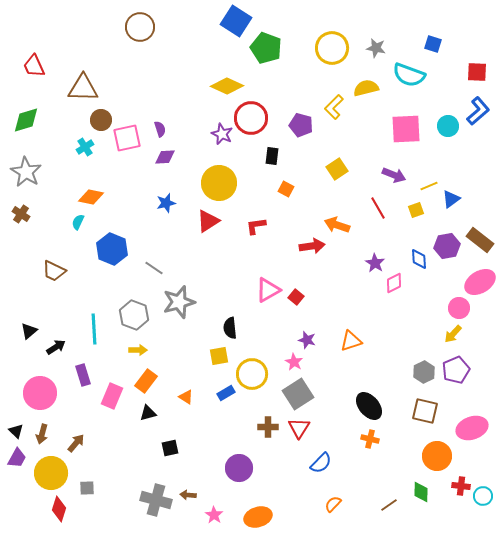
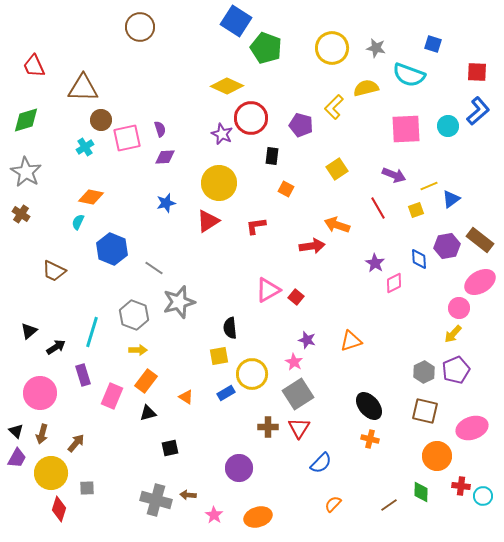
cyan line at (94, 329): moved 2 px left, 3 px down; rotated 20 degrees clockwise
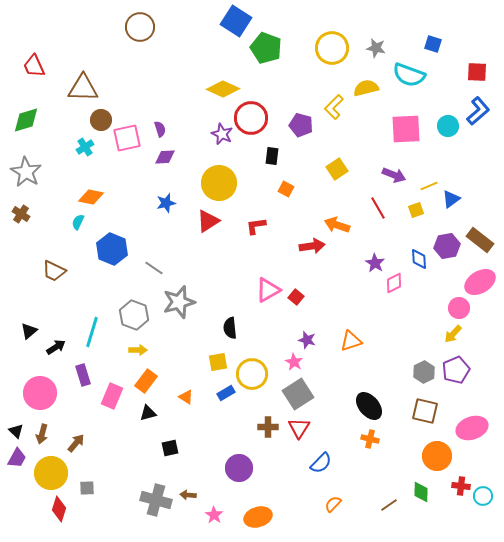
yellow diamond at (227, 86): moved 4 px left, 3 px down
yellow square at (219, 356): moved 1 px left, 6 px down
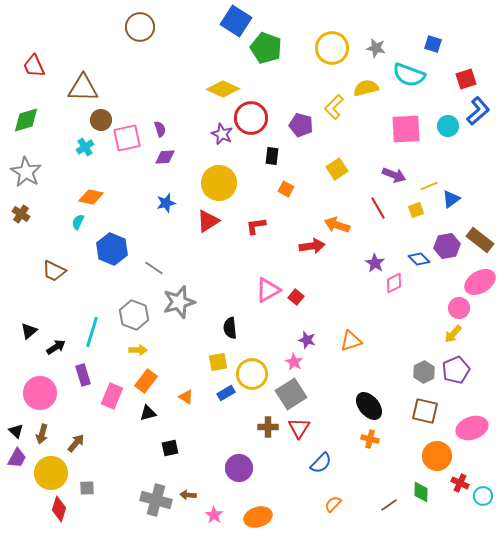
red square at (477, 72): moved 11 px left, 7 px down; rotated 20 degrees counterclockwise
blue diamond at (419, 259): rotated 40 degrees counterclockwise
gray square at (298, 394): moved 7 px left
red cross at (461, 486): moved 1 px left, 3 px up; rotated 18 degrees clockwise
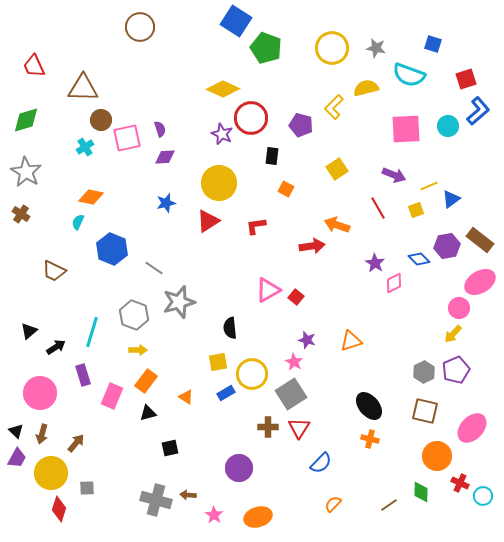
pink ellipse at (472, 428): rotated 28 degrees counterclockwise
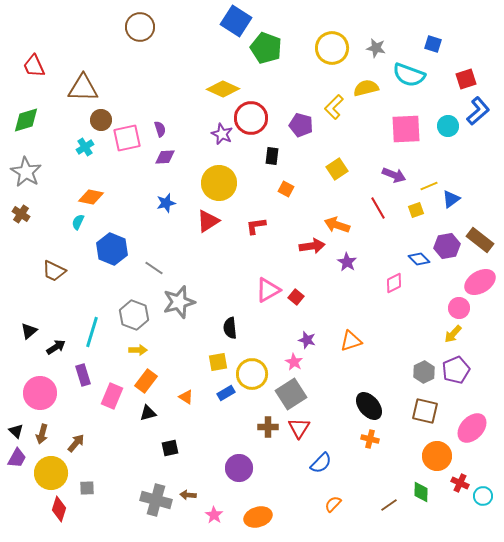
purple star at (375, 263): moved 28 px left, 1 px up
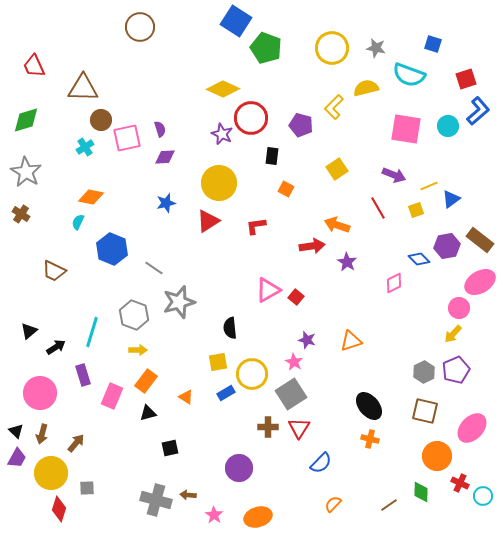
pink square at (406, 129): rotated 12 degrees clockwise
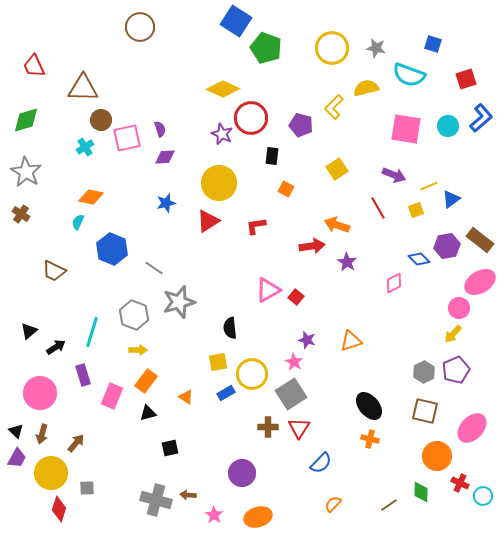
blue L-shape at (478, 111): moved 3 px right, 7 px down
purple circle at (239, 468): moved 3 px right, 5 px down
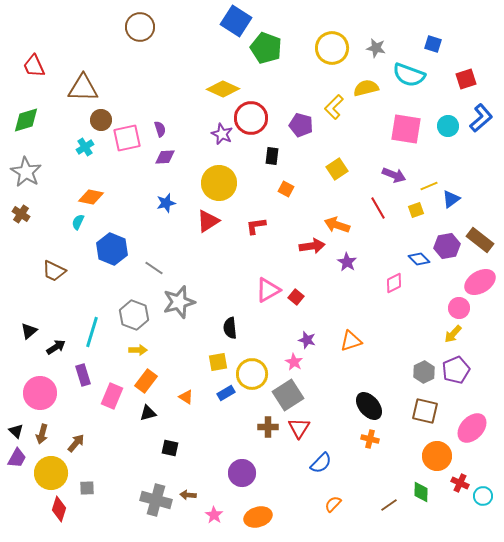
gray square at (291, 394): moved 3 px left, 1 px down
black square at (170, 448): rotated 24 degrees clockwise
